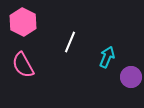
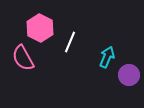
pink hexagon: moved 17 px right, 6 px down
pink semicircle: moved 7 px up
purple circle: moved 2 px left, 2 px up
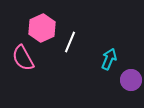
pink hexagon: moved 2 px right; rotated 8 degrees clockwise
cyan arrow: moved 2 px right, 2 px down
purple circle: moved 2 px right, 5 px down
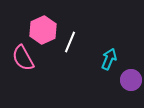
pink hexagon: moved 1 px right, 2 px down
